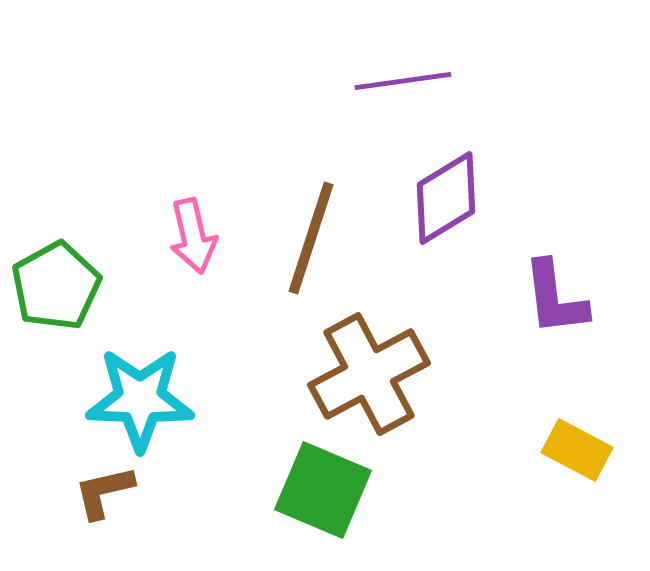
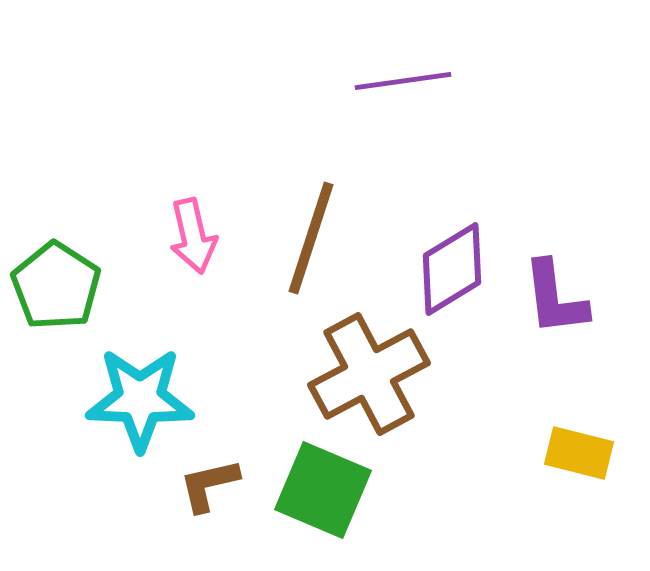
purple diamond: moved 6 px right, 71 px down
green pentagon: rotated 10 degrees counterclockwise
yellow rectangle: moved 2 px right, 3 px down; rotated 14 degrees counterclockwise
brown L-shape: moved 105 px right, 7 px up
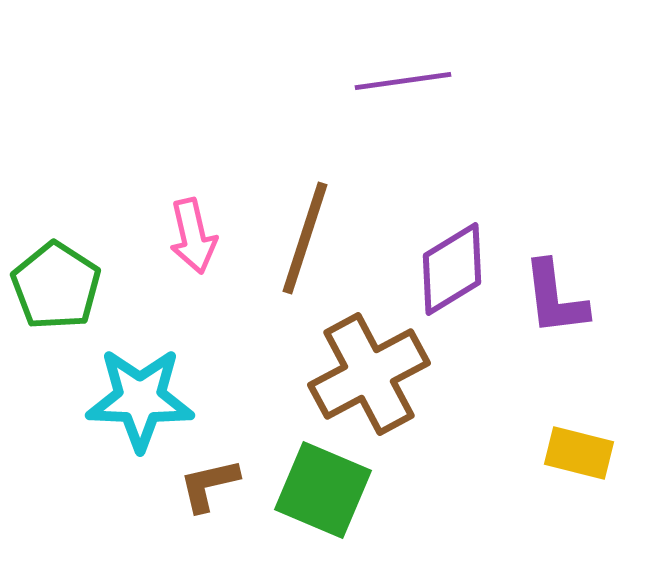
brown line: moved 6 px left
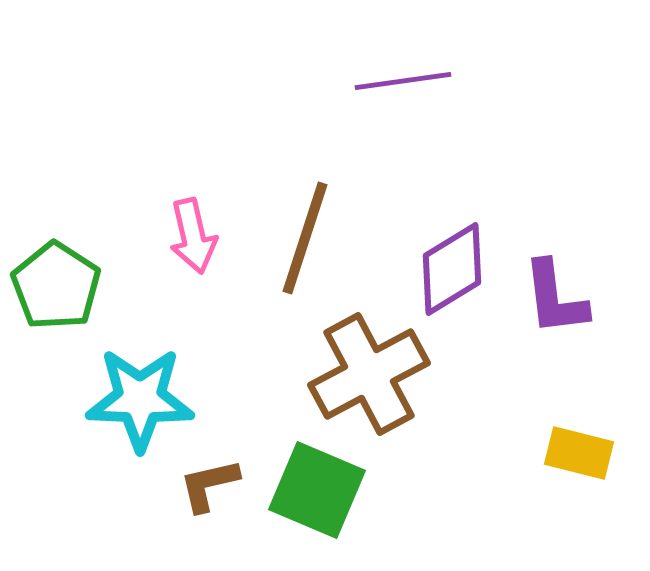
green square: moved 6 px left
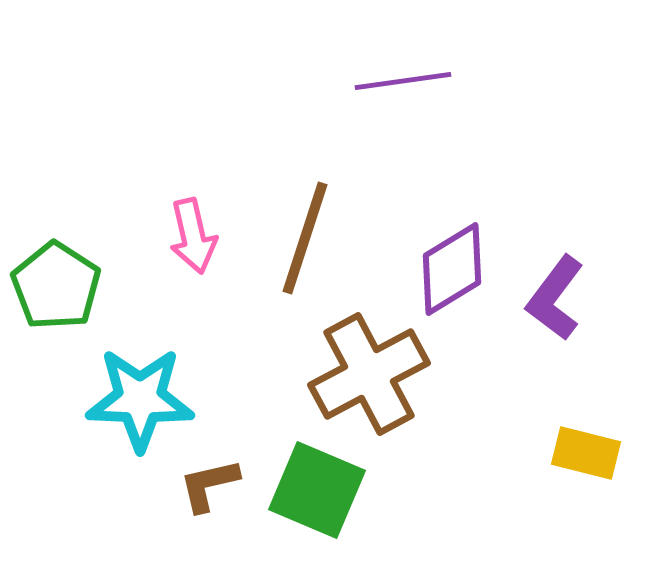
purple L-shape: rotated 44 degrees clockwise
yellow rectangle: moved 7 px right
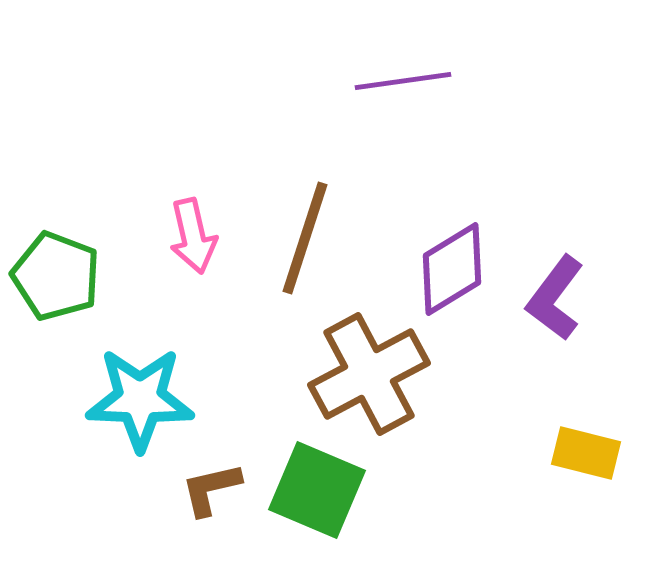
green pentagon: moved 10 px up; rotated 12 degrees counterclockwise
brown L-shape: moved 2 px right, 4 px down
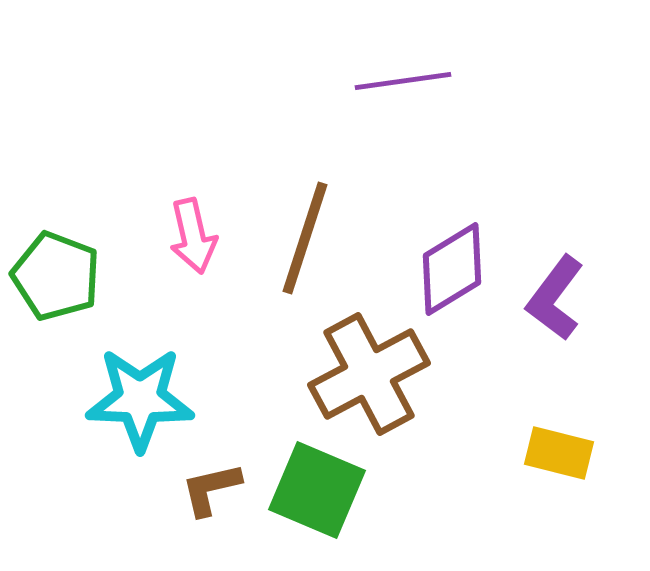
yellow rectangle: moved 27 px left
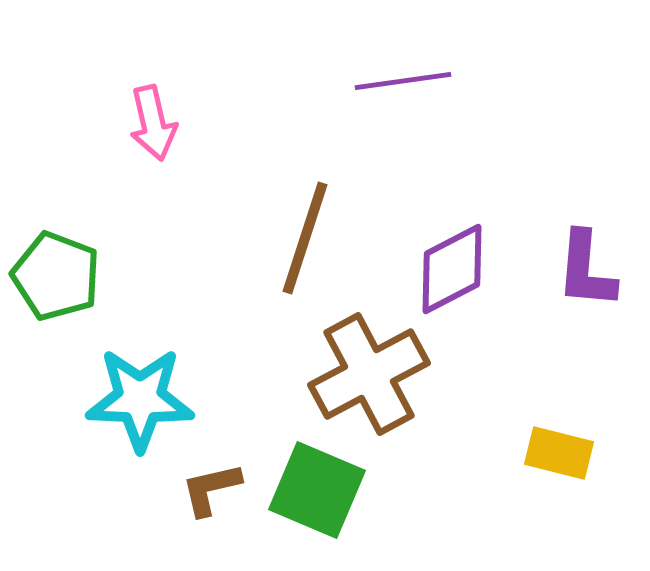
pink arrow: moved 40 px left, 113 px up
purple diamond: rotated 4 degrees clockwise
purple L-shape: moved 31 px right, 28 px up; rotated 32 degrees counterclockwise
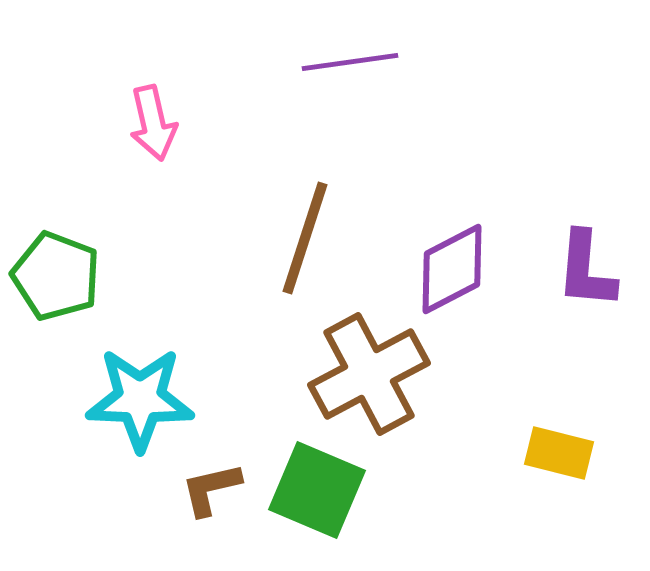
purple line: moved 53 px left, 19 px up
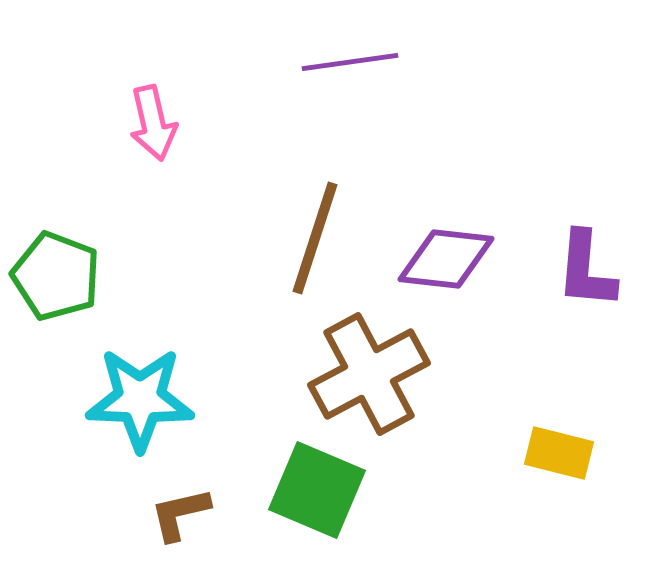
brown line: moved 10 px right
purple diamond: moved 6 px left, 10 px up; rotated 34 degrees clockwise
brown L-shape: moved 31 px left, 25 px down
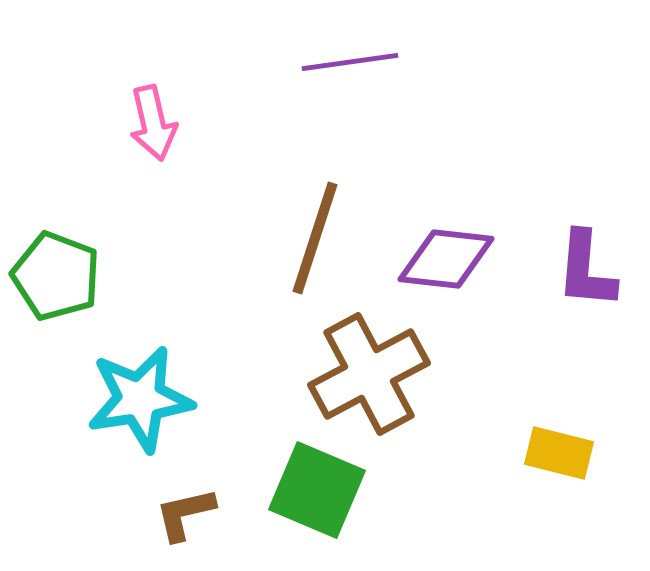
cyan star: rotated 11 degrees counterclockwise
brown L-shape: moved 5 px right
